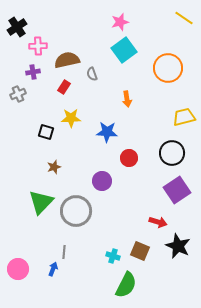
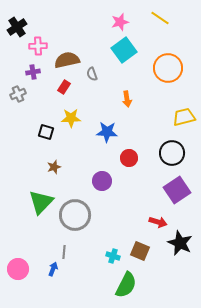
yellow line: moved 24 px left
gray circle: moved 1 px left, 4 px down
black star: moved 2 px right, 3 px up
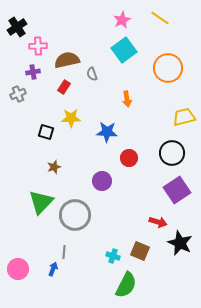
pink star: moved 2 px right, 2 px up; rotated 12 degrees counterclockwise
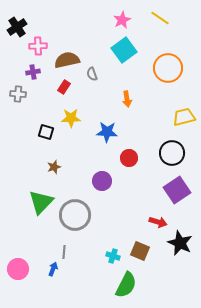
gray cross: rotated 28 degrees clockwise
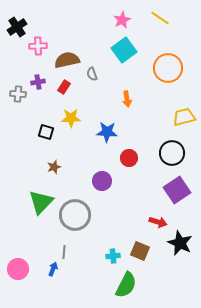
purple cross: moved 5 px right, 10 px down
cyan cross: rotated 24 degrees counterclockwise
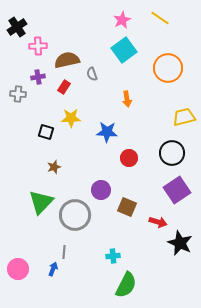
purple cross: moved 5 px up
purple circle: moved 1 px left, 9 px down
brown square: moved 13 px left, 44 px up
